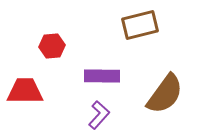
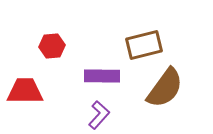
brown rectangle: moved 4 px right, 20 px down
brown semicircle: moved 6 px up
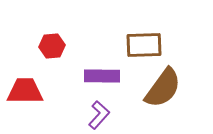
brown rectangle: rotated 12 degrees clockwise
brown semicircle: moved 2 px left
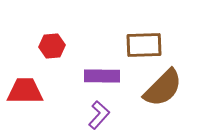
brown semicircle: rotated 9 degrees clockwise
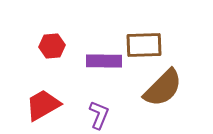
purple rectangle: moved 2 px right, 15 px up
red trapezoid: moved 18 px right, 14 px down; rotated 30 degrees counterclockwise
purple L-shape: rotated 20 degrees counterclockwise
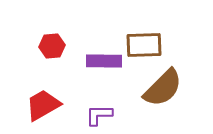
purple L-shape: rotated 112 degrees counterclockwise
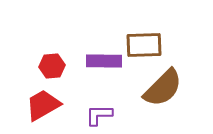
red hexagon: moved 20 px down
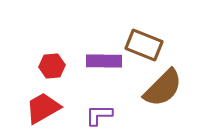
brown rectangle: rotated 24 degrees clockwise
red trapezoid: moved 3 px down
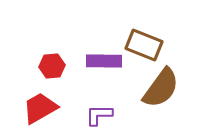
brown semicircle: moved 2 px left; rotated 9 degrees counterclockwise
red trapezoid: moved 3 px left
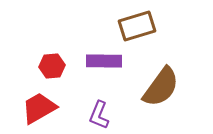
brown rectangle: moved 7 px left, 19 px up; rotated 39 degrees counterclockwise
brown semicircle: moved 1 px up
red trapezoid: moved 1 px left
purple L-shape: rotated 68 degrees counterclockwise
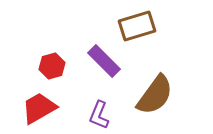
purple rectangle: rotated 44 degrees clockwise
red hexagon: rotated 10 degrees counterclockwise
brown semicircle: moved 6 px left, 8 px down
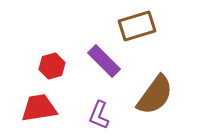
red trapezoid: rotated 21 degrees clockwise
